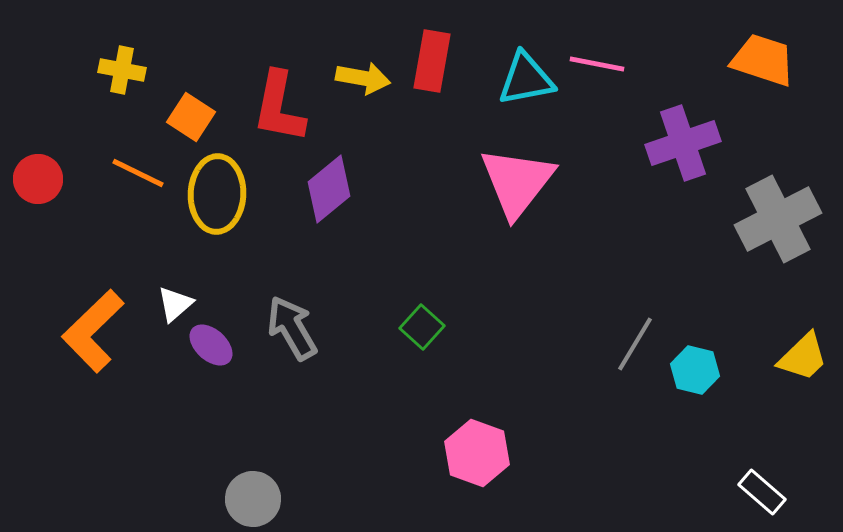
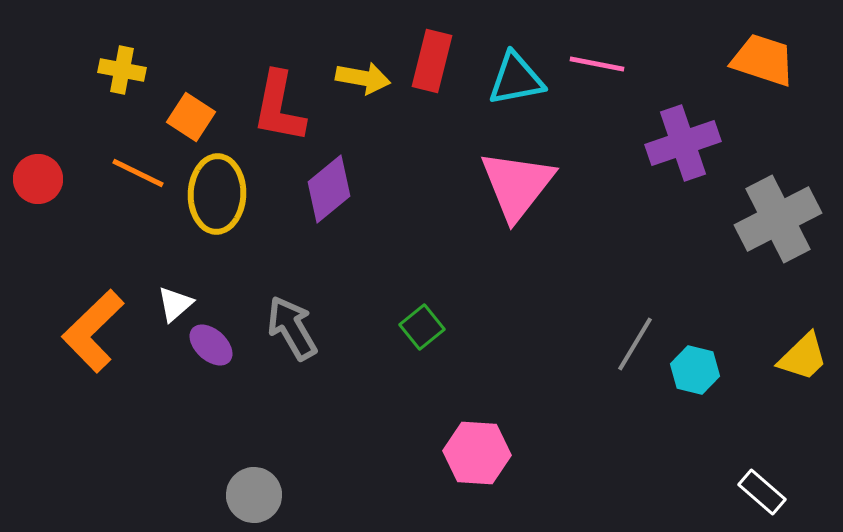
red rectangle: rotated 4 degrees clockwise
cyan triangle: moved 10 px left
pink triangle: moved 3 px down
green square: rotated 9 degrees clockwise
pink hexagon: rotated 16 degrees counterclockwise
gray circle: moved 1 px right, 4 px up
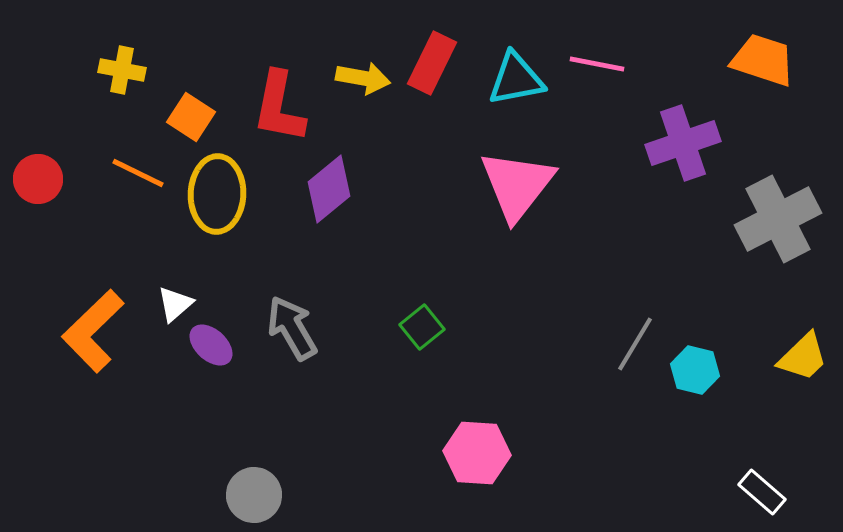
red rectangle: moved 2 px down; rotated 12 degrees clockwise
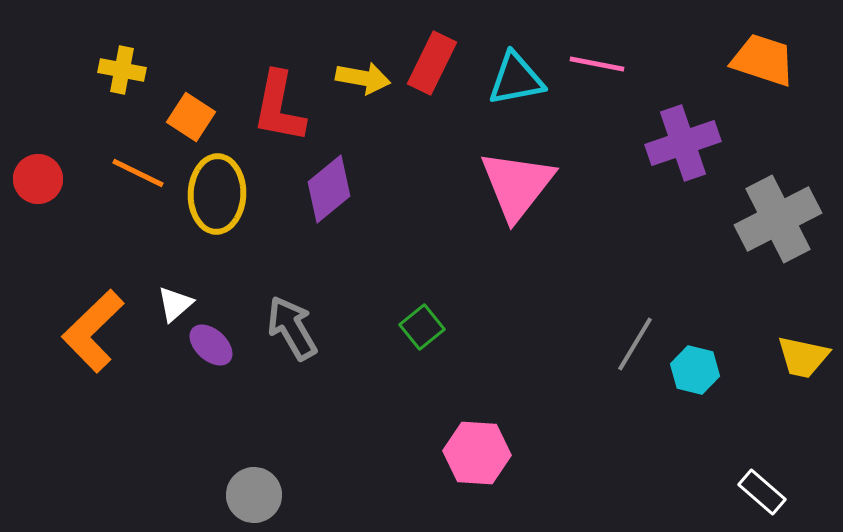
yellow trapezoid: rotated 56 degrees clockwise
